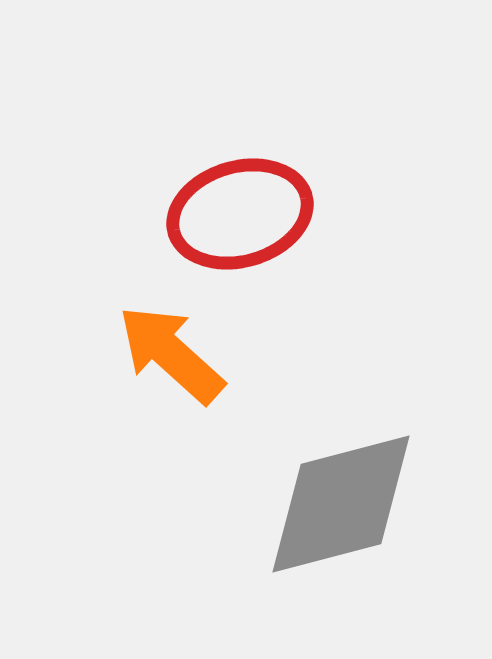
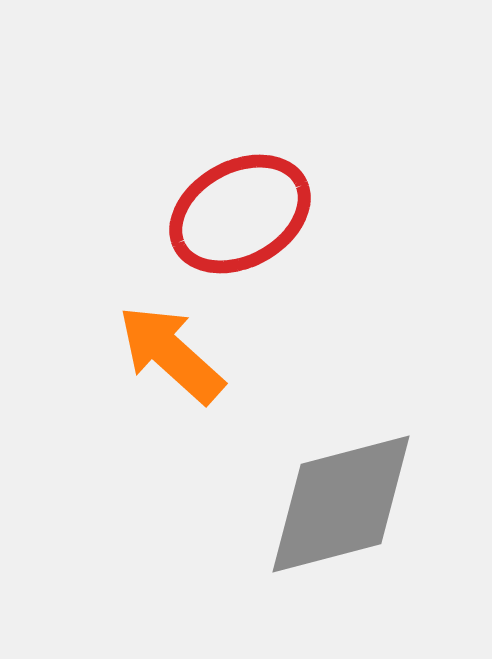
red ellipse: rotated 13 degrees counterclockwise
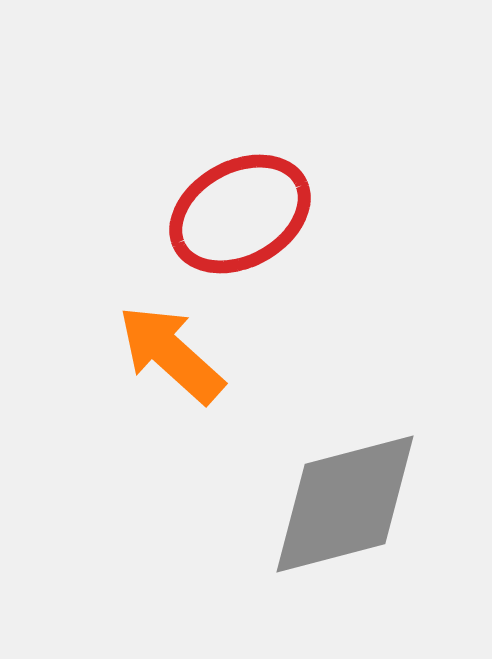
gray diamond: moved 4 px right
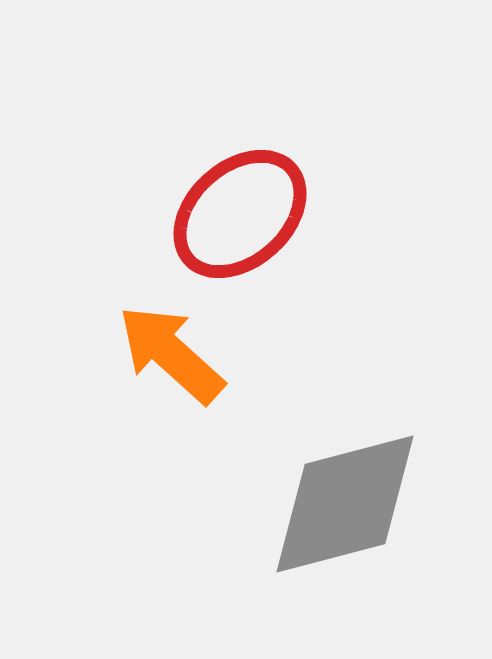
red ellipse: rotated 13 degrees counterclockwise
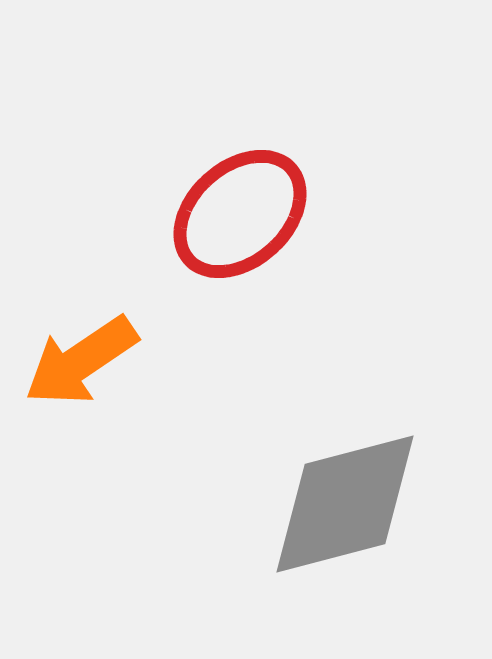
orange arrow: moved 90 px left, 7 px down; rotated 76 degrees counterclockwise
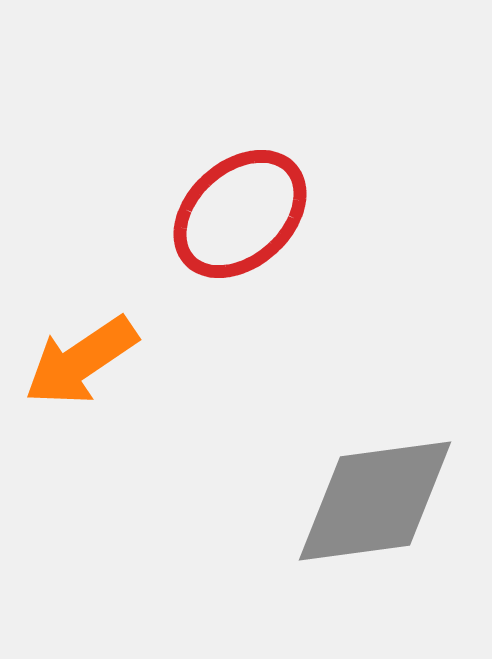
gray diamond: moved 30 px right, 3 px up; rotated 7 degrees clockwise
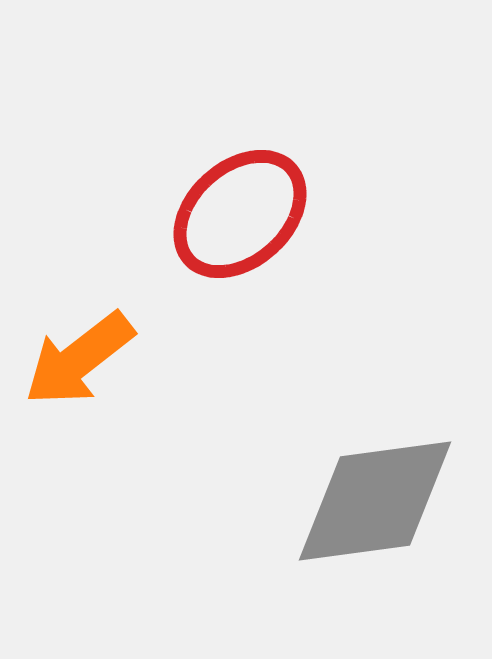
orange arrow: moved 2 px left, 2 px up; rotated 4 degrees counterclockwise
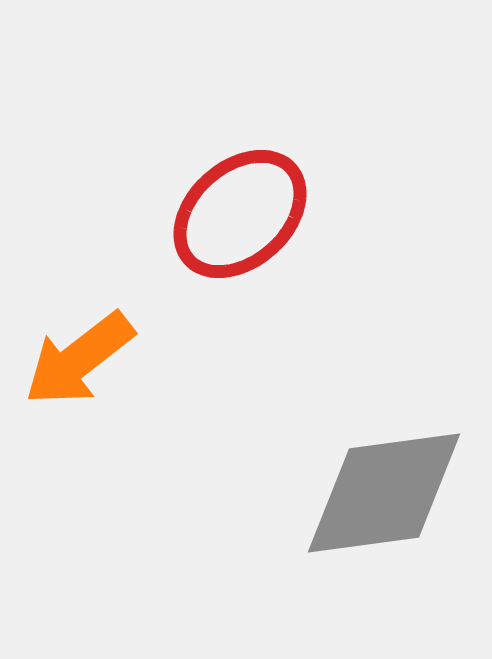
gray diamond: moved 9 px right, 8 px up
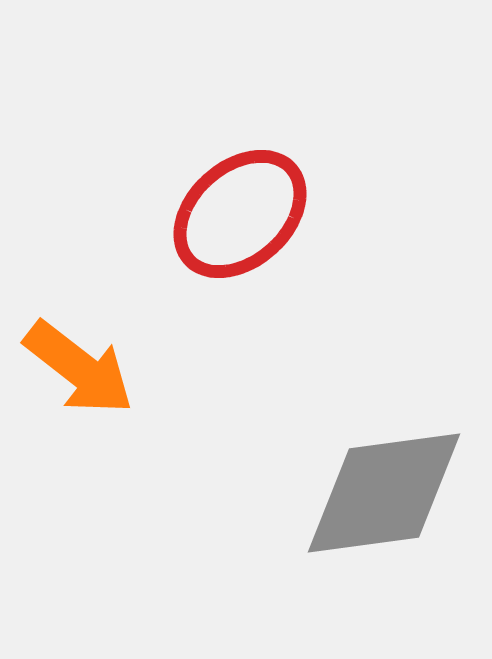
orange arrow: moved 9 px down; rotated 104 degrees counterclockwise
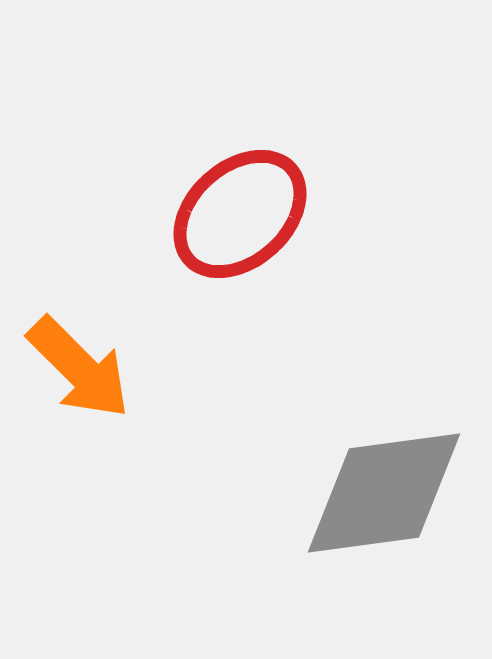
orange arrow: rotated 7 degrees clockwise
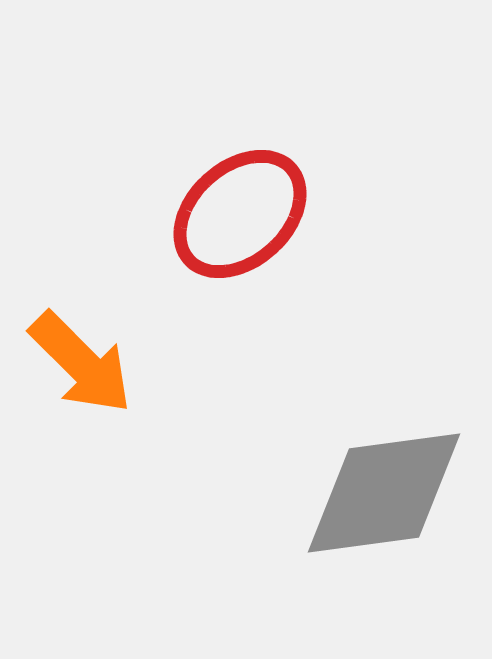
orange arrow: moved 2 px right, 5 px up
